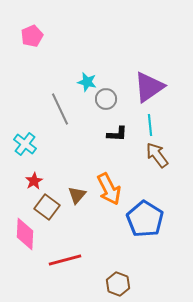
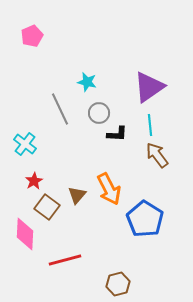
gray circle: moved 7 px left, 14 px down
brown hexagon: rotated 25 degrees clockwise
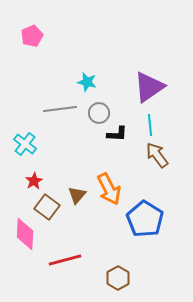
gray line: rotated 72 degrees counterclockwise
brown hexagon: moved 6 px up; rotated 15 degrees counterclockwise
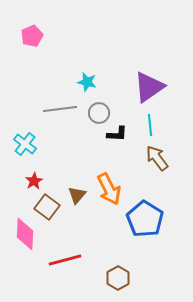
brown arrow: moved 3 px down
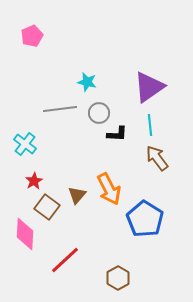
red line: rotated 28 degrees counterclockwise
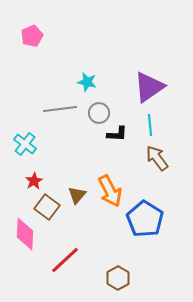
orange arrow: moved 1 px right, 2 px down
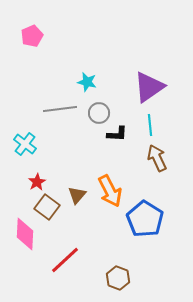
brown arrow: rotated 12 degrees clockwise
red star: moved 3 px right, 1 px down
brown hexagon: rotated 10 degrees counterclockwise
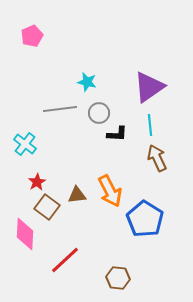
brown triangle: rotated 42 degrees clockwise
brown hexagon: rotated 15 degrees counterclockwise
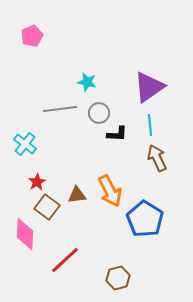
brown hexagon: rotated 20 degrees counterclockwise
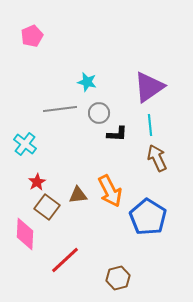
brown triangle: moved 1 px right
blue pentagon: moved 3 px right, 2 px up
